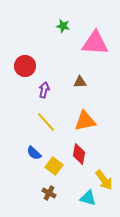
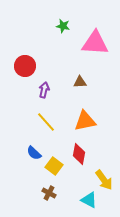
cyan triangle: moved 1 px right, 2 px down; rotated 12 degrees clockwise
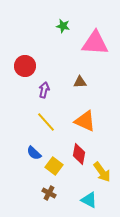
orange triangle: rotated 35 degrees clockwise
yellow arrow: moved 2 px left, 8 px up
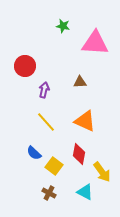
cyan triangle: moved 4 px left, 8 px up
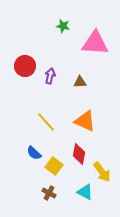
purple arrow: moved 6 px right, 14 px up
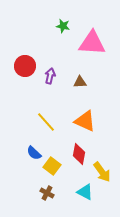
pink triangle: moved 3 px left
yellow square: moved 2 px left
brown cross: moved 2 px left
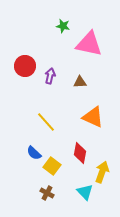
pink triangle: moved 3 px left, 1 px down; rotated 8 degrees clockwise
orange triangle: moved 8 px right, 4 px up
red diamond: moved 1 px right, 1 px up
yellow arrow: rotated 125 degrees counterclockwise
cyan triangle: rotated 18 degrees clockwise
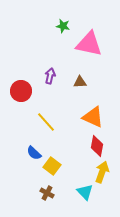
red circle: moved 4 px left, 25 px down
red diamond: moved 17 px right, 7 px up
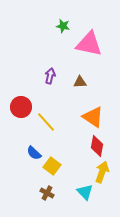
red circle: moved 16 px down
orange triangle: rotated 10 degrees clockwise
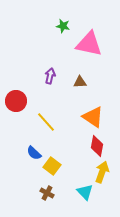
red circle: moved 5 px left, 6 px up
